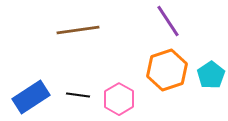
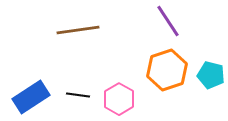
cyan pentagon: rotated 24 degrees counterclockwise
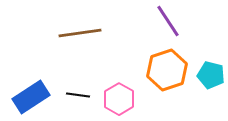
brown line: moved 2 px right, 3 px down
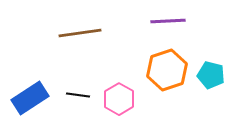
purple line: rotated 60 degrees counterclockwise
blue rectangle: moved 1 px left, 1 px down
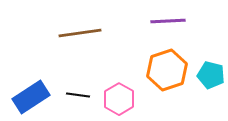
blue rectangle: moved 1 px right, 1 px up
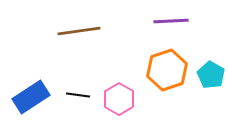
purple line: moved 3 px right
brown line: moved 1 px left, 2 px up
cyan pentagon: rotated 16 degrees clockwise
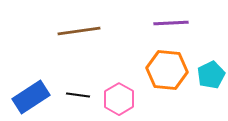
purple line: moved 2 px down
orange hexagon: rotated 24 degrees clockwise
cyan pentagon: rotated 16 degrees clockwise
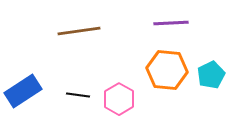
blue rectangle: moved 8 px left, 6 px up
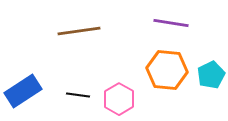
purple line: rotated 12 degrees clockwise
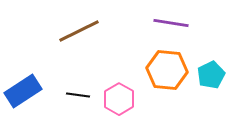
brown line: rotated 18 degrees counterclockwise
